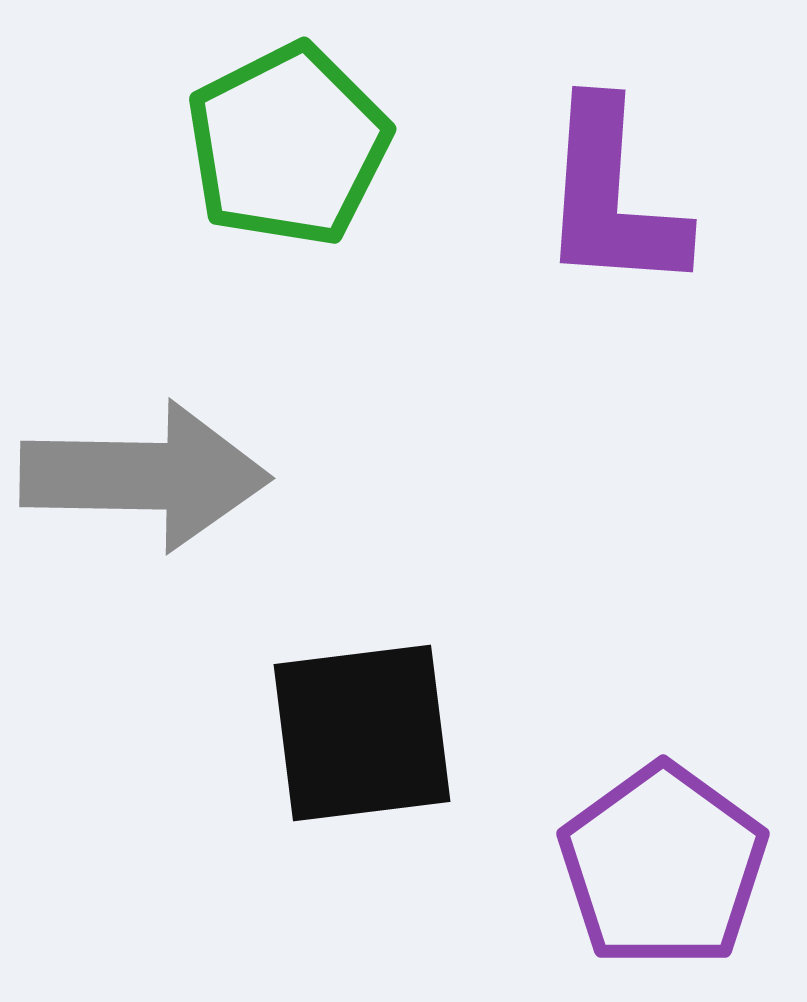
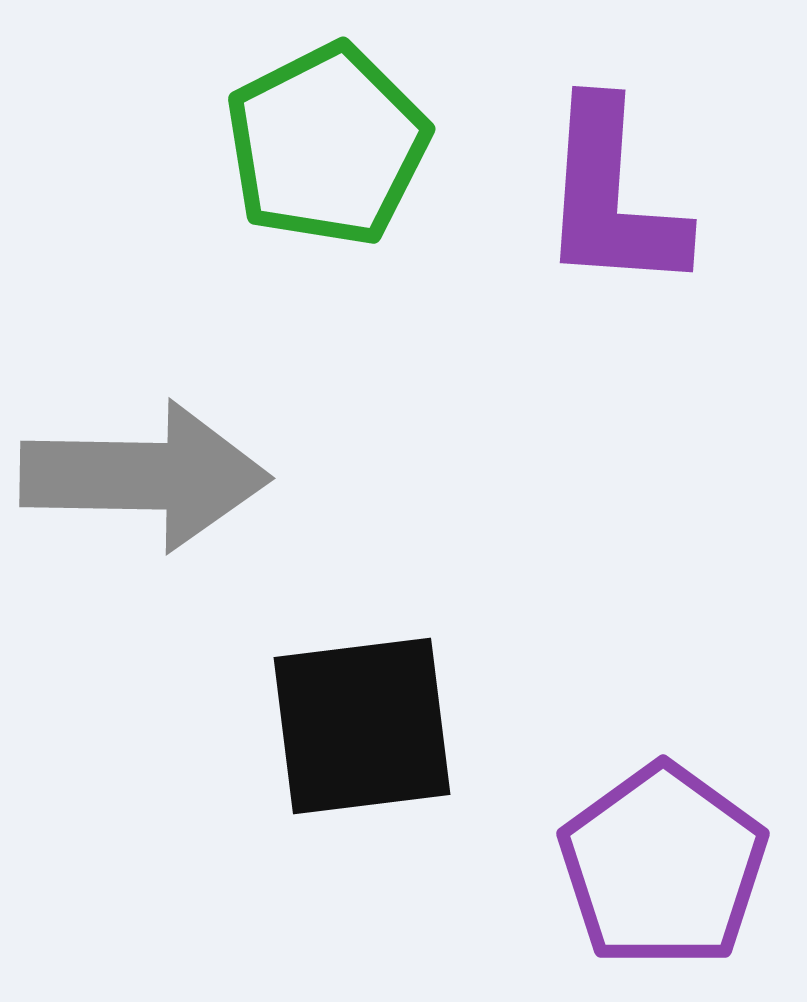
green pentagon: moved 39 px right
black square: moved 7 px up
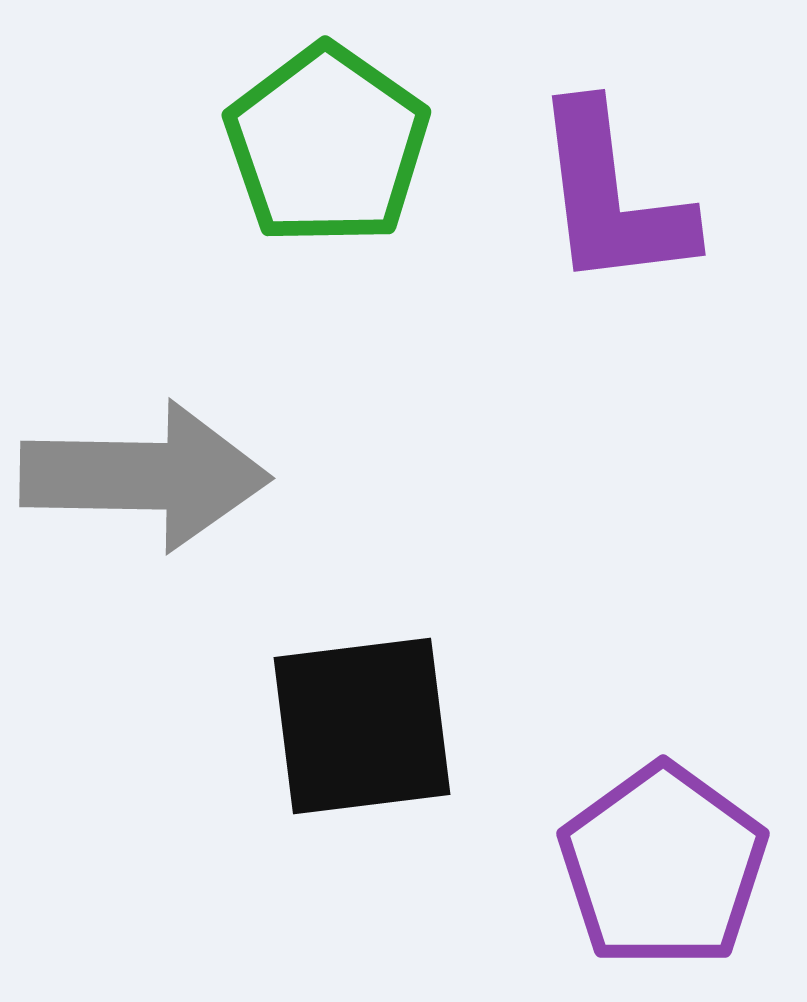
green pentagon: rotated 10 degrees counterclockwise
purple L-shape: rotated 11 degrees counterclockwise
